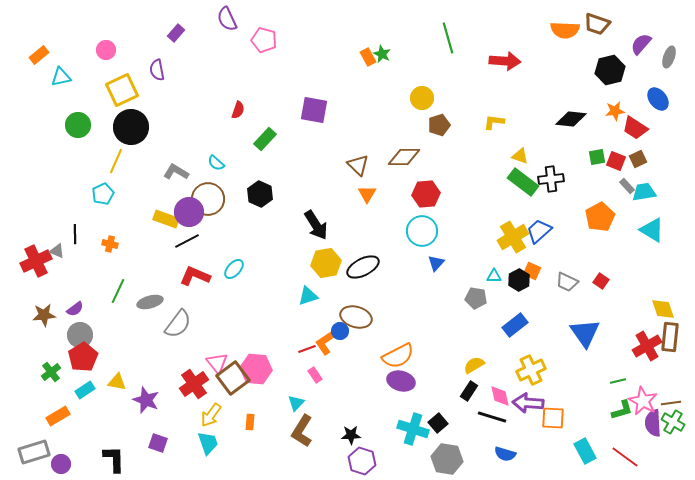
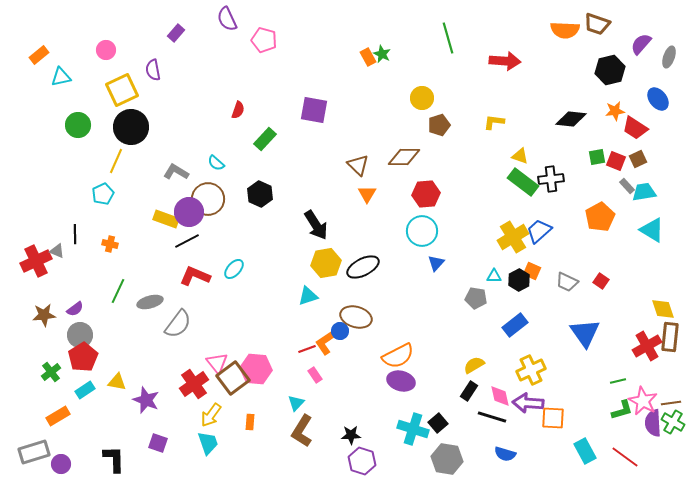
purple semicircle at (157, 70): moved 4 px left
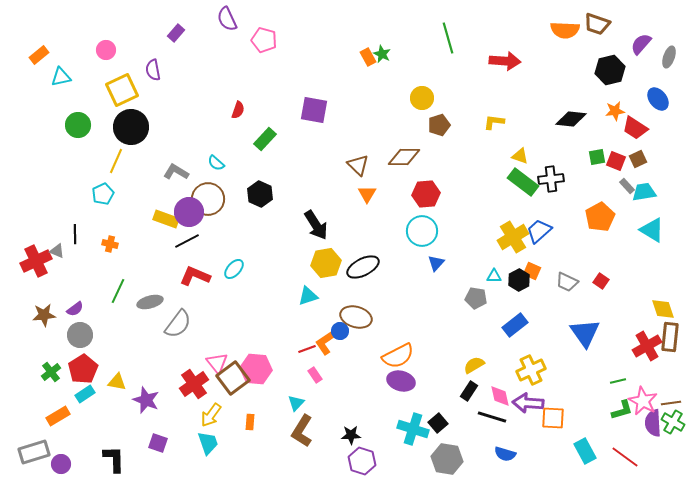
red pentagon at (83, 357): moved 12 px down
cyan rectangle at (85, 390): moved 4 px down
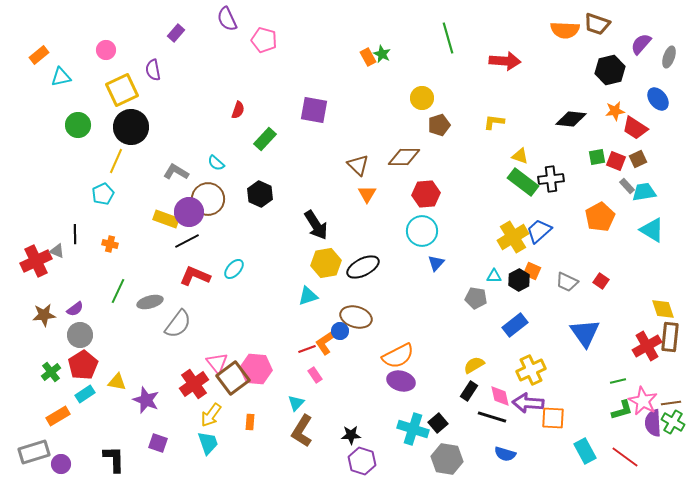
red pentagon at (83, 369): moved 4 px up
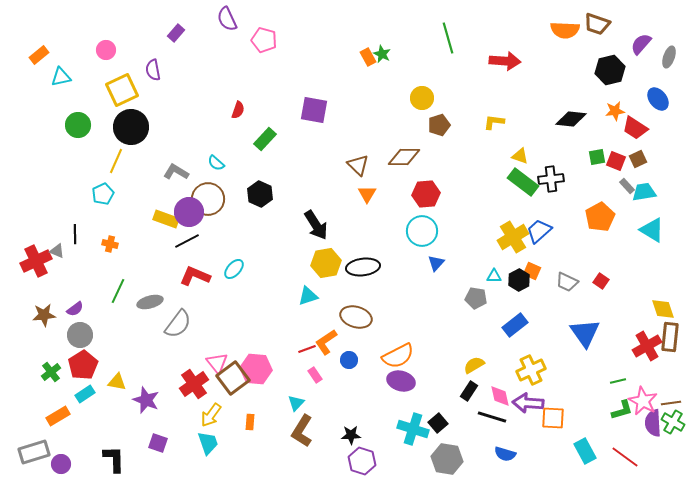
black ellipse at (363, 267): rotated 20 degrees clockwise
blue circle at (340, 331): moved 9 px right, 29 px down
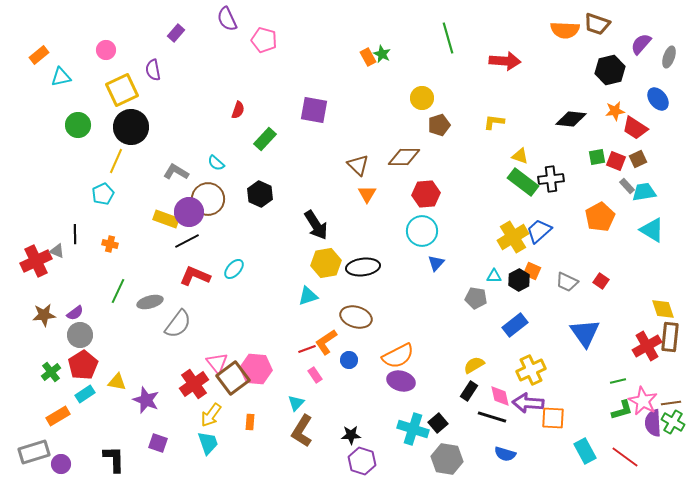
purple semicircle at (75, 309): moved 4 px down
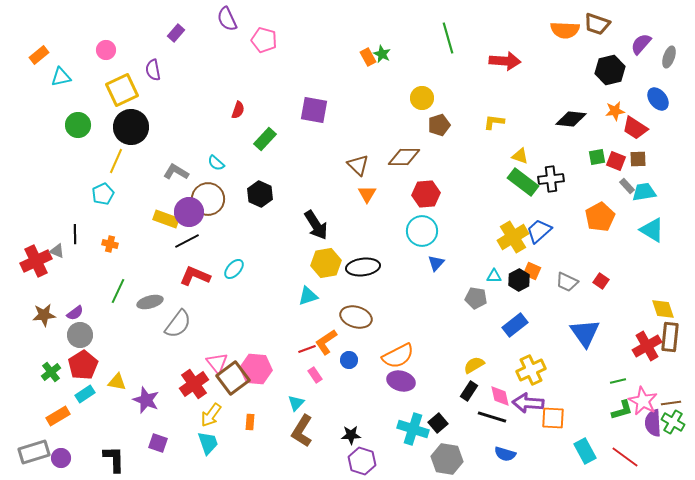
brown square at (638, 159): rotated 24 degrees clockwise
purple circle at (61, 464): moved 6 px up
